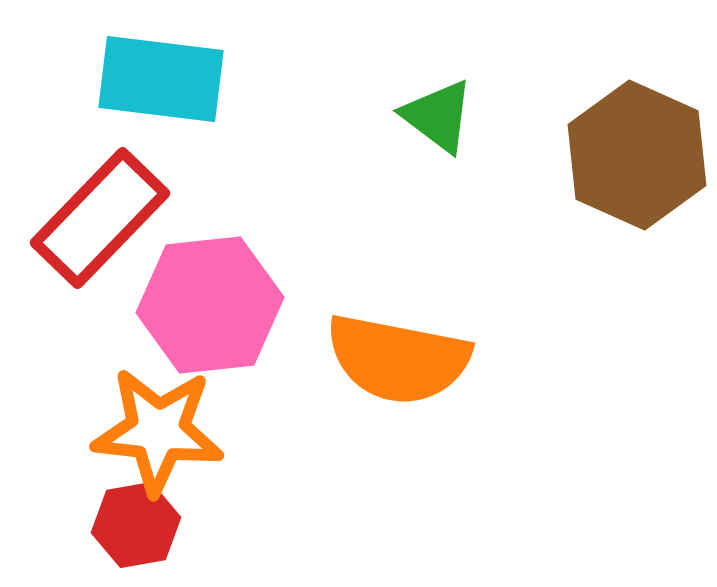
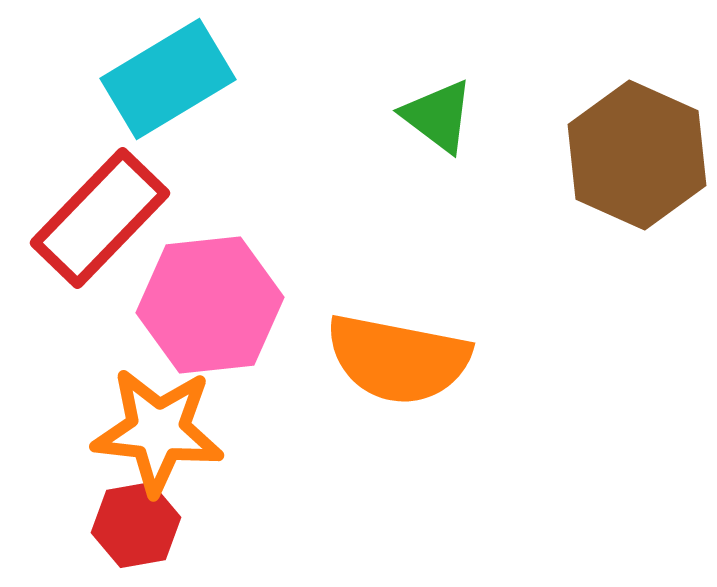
cyan rectangle: moved 7 px right; rotated 38 degrees counterclockwise
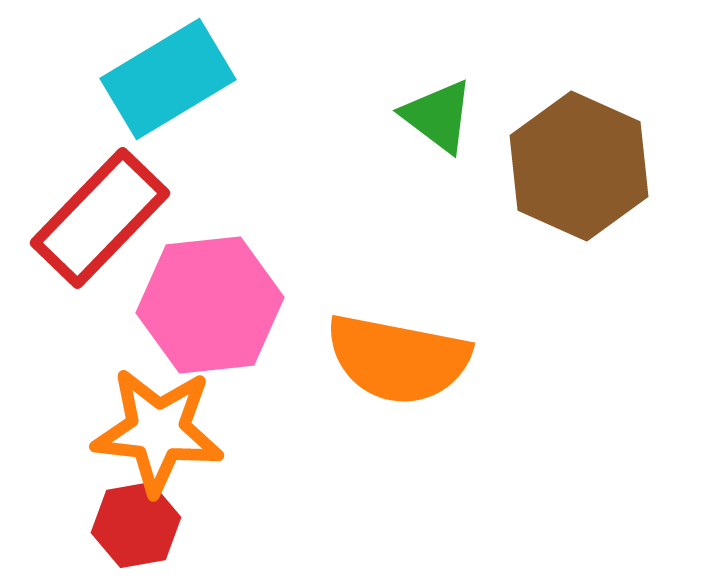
brown hexagon: moved 58 px left, 11 px down
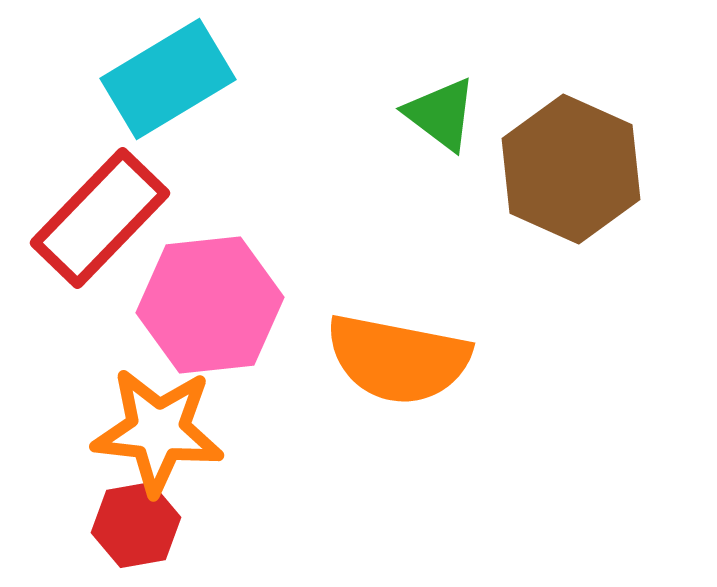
green triangle: moved 3 px right, 2 px up
brown hexagon: moved 8 px left, 3 px down
